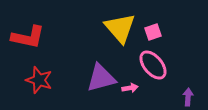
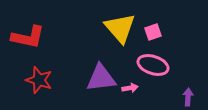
pink ellipse: rotated 32 degrees counterclockwise
purple triangle: rotated 8 degrees clockwise
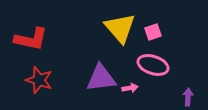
red L-shape: moved 3 px right, 2 px down
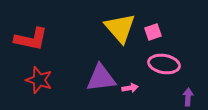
pink ellipse: moved 11 px right, 1 px up; rotated 8 degrees counterclockwise
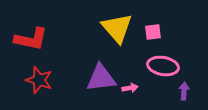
yellow triangle: moved 3 px left
pink square: rotated 12 degrees clockwise
pink ellipse: moved 1 px left, 2 px down
purple arrow: moved 4 px left, 6 px up
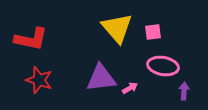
pink arrow: rotated 21 degrees counterclockwise
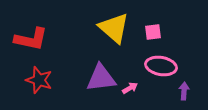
yellow triangle: moved 3 px left; rotated 8 degrees counterclockwise
pink ellipse: moved 2 px left
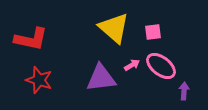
pink ellipse: rotated 28 degrees clockwise
pink arrow: moved 2 px right, 23 px up
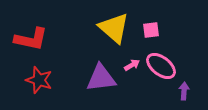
pink square: moved 2 px left, 2 px up
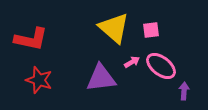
pink arrow: moved 3 px up
